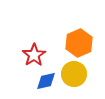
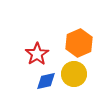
red star: moved 3 px right, 1 px up
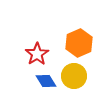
yellow circle: moved 2 px down
blue diamond: rotated 70 degrees clockwise
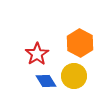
orange hexagon: moved 1 px right; rotated 8 degrees counterclockwise
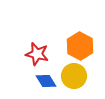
orange hexagon: moved 3 px down
red star: rotated 25 degrees counterclockwise
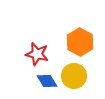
orange hexagon: moved 4 px up
blue diamond: moved 1 px right
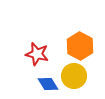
orange hexagon: moved 4 px down
blue diamond: moved 1 px right, 3 px down
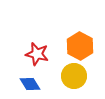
blue diamond: moved 18 px left
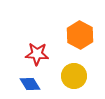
orange hexagon: moved 11 px up
red star: rotated 10 degrees counterclockwise
